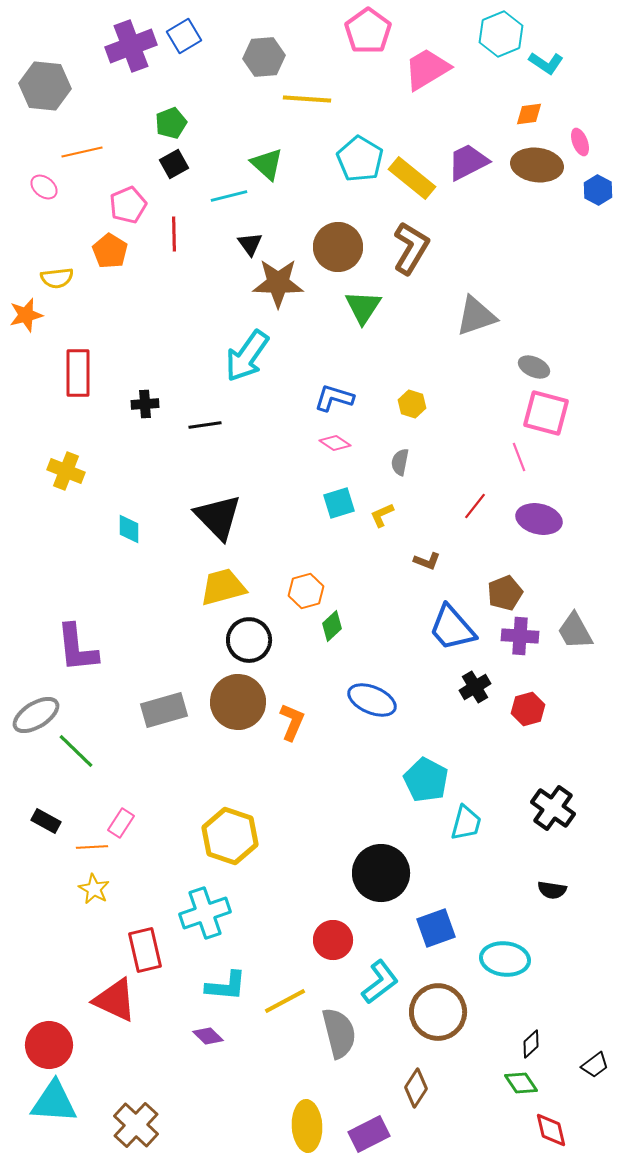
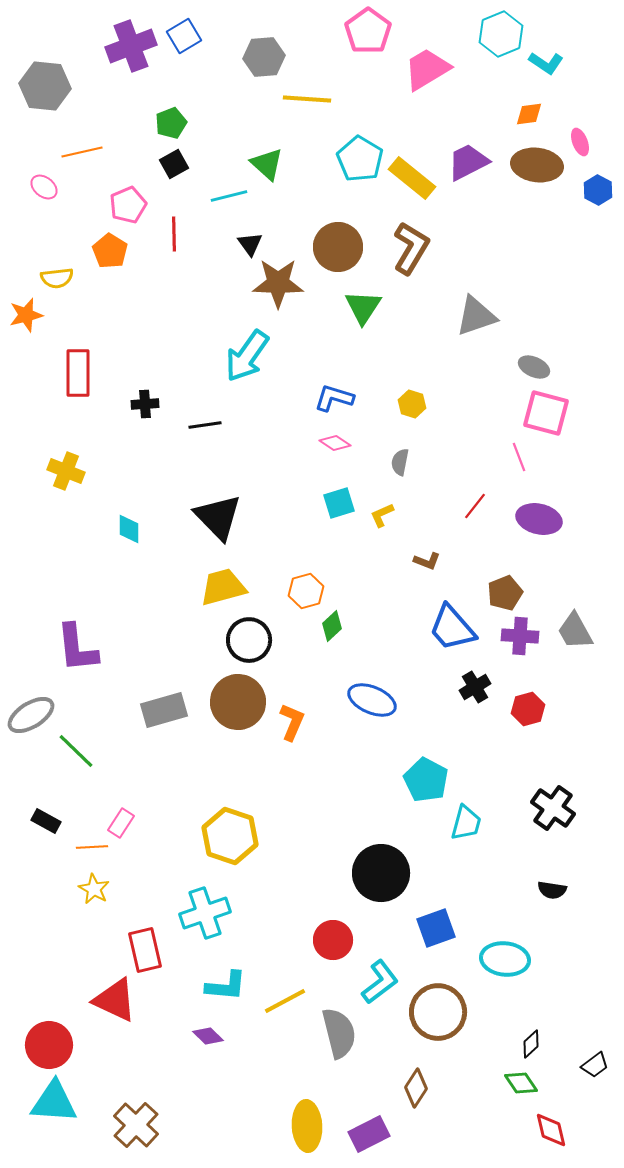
gray ellipse at (36, 715): moved 5 px left
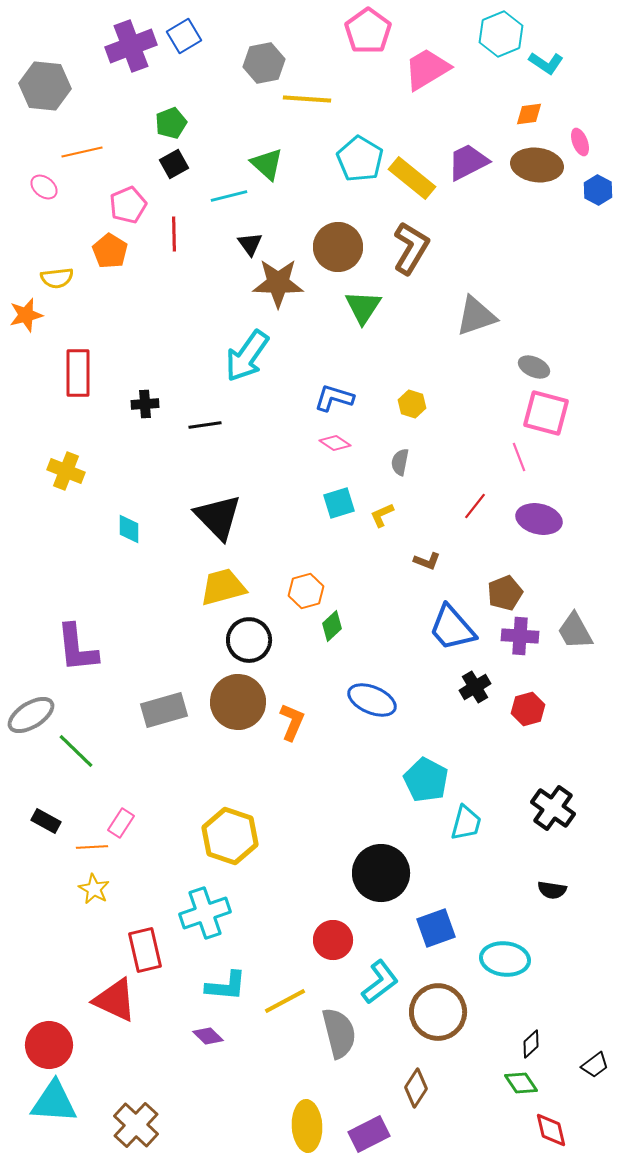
gray hexagon at (264, 57): moved 6 px down; rotated 6 degrees counterclockwise
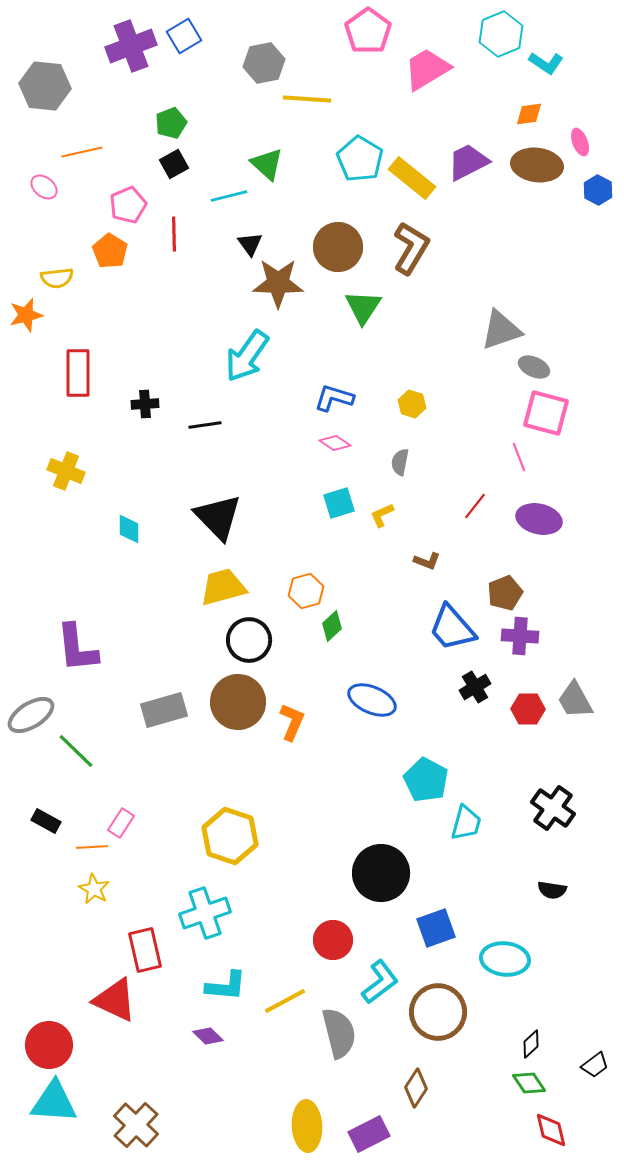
gray triangle at (476, 316): moved 25 px right, 14 px down
gray trapezoid at (575, 631): moved 69 px down
red hexagon at (528, 709): rotated 16 degrees clockwise
green diamond at (521, 1083): moved 8 px right
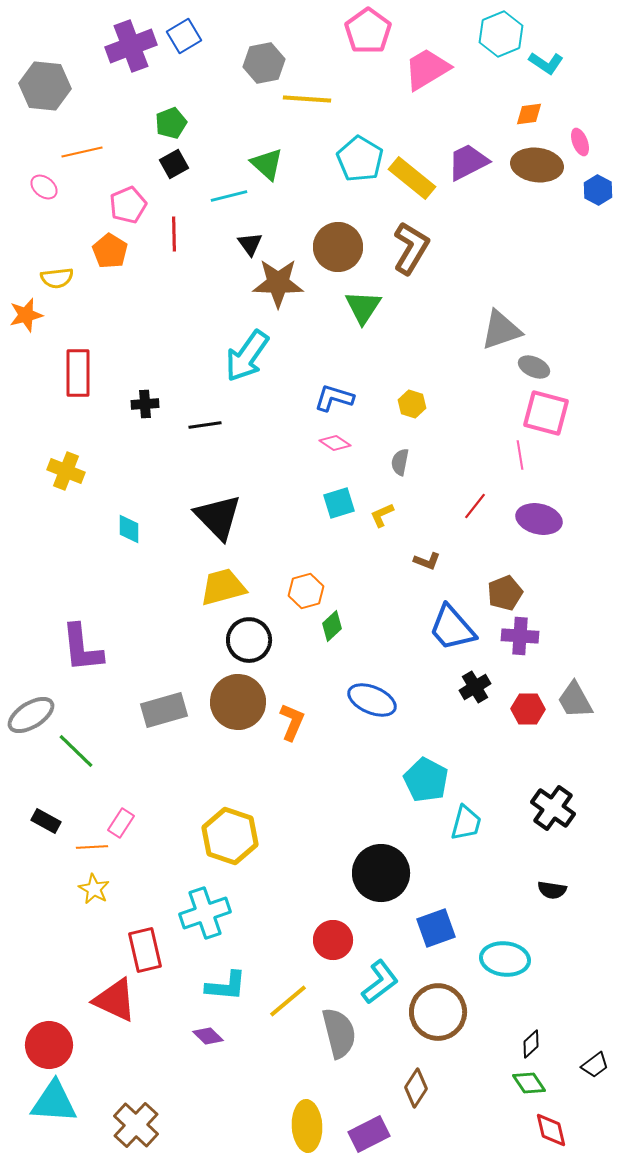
pink line at (519, 457): moved 1 px right, 2 px up; rotated 12 degrees clockwise
purple L-shape at (77, 648): moved 5 px right
yellow line at (285, 1001): moved 3 px right; rotated 12 degrees counterclockwise
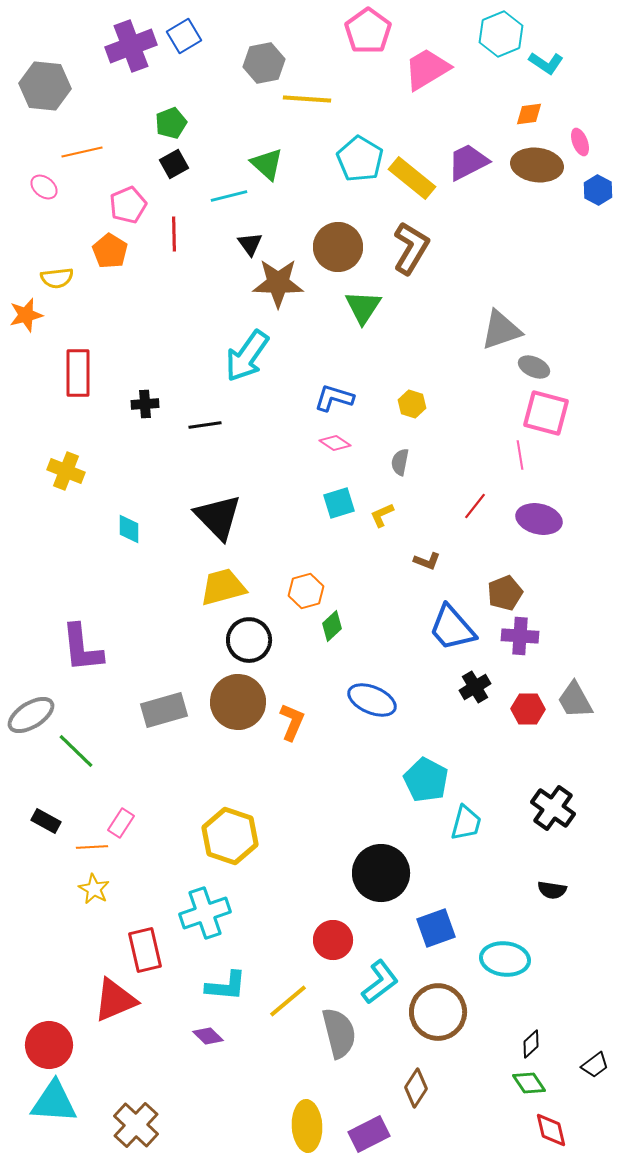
red triangle at (115, 1000): rotated 48 degrees counterclockwise
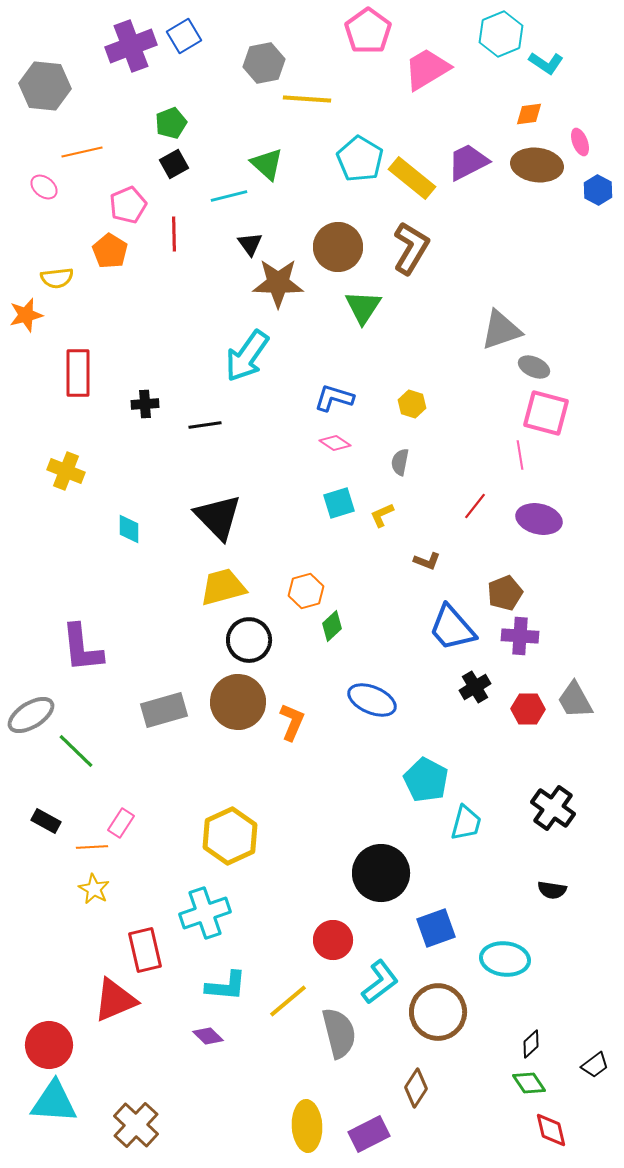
yellow hexagon at (230, 836): rotated 16 degrees clockwise
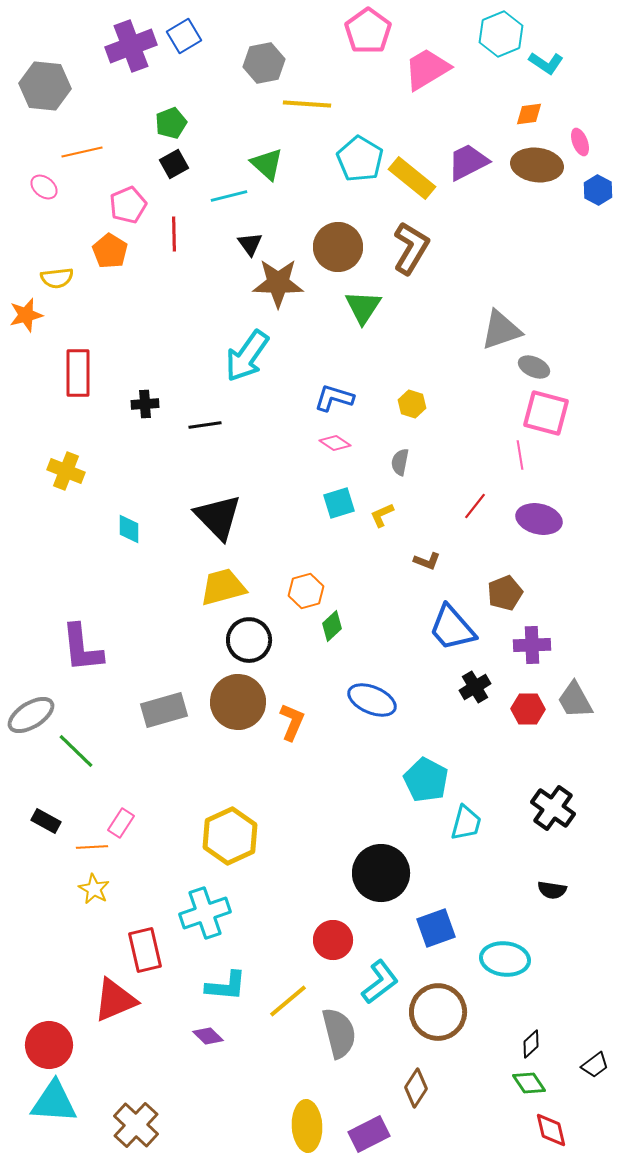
yellow line at (307, 99): moved 5 px down
purple cross at (520, 636): moved 12 px right, 9 px down; rotated 6 degrees counterclockwise
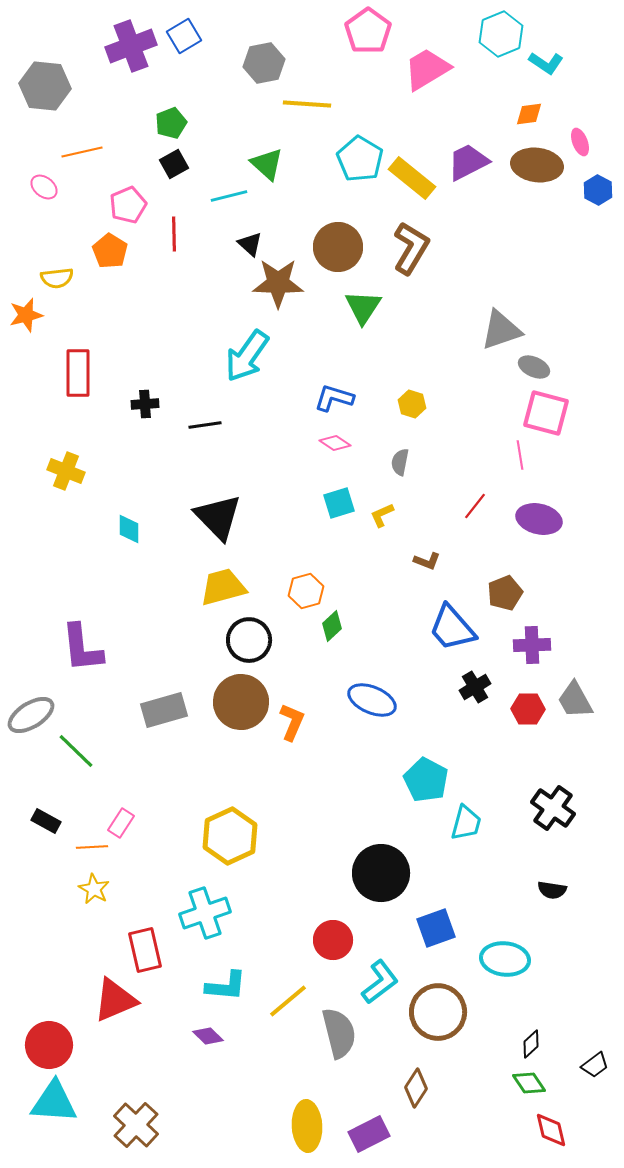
black triangle at (250, 244): rotated 12 degrees counterclockwise
brown circle at (238, 702): moved 3 px right
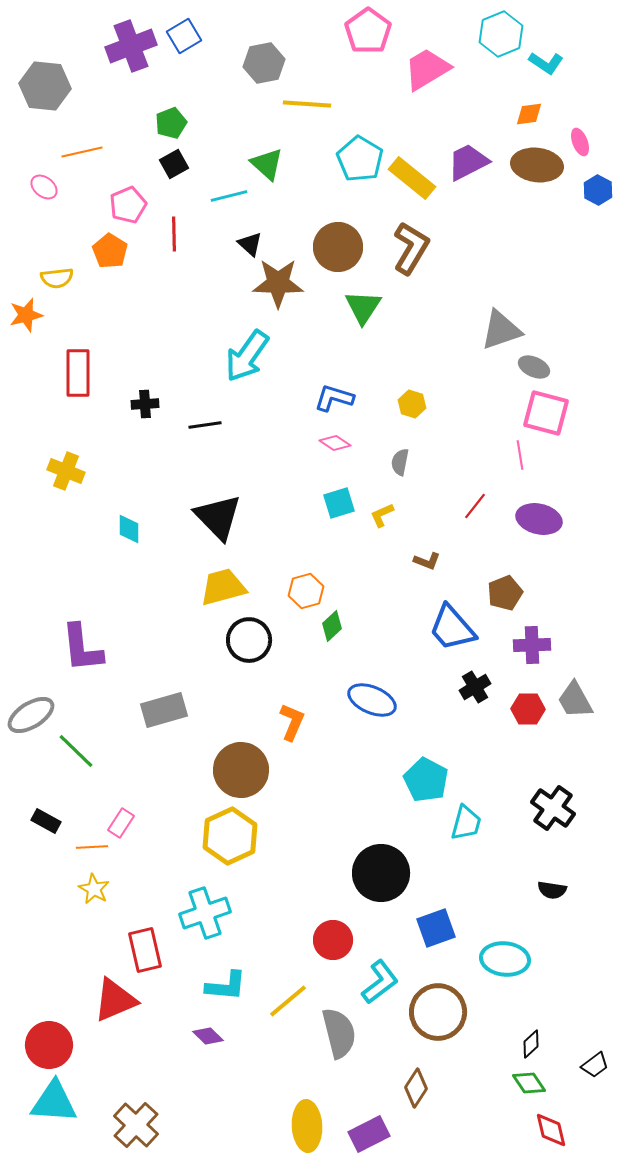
brown circle at (241, 702): moved 68 px down
